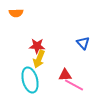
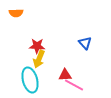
blue triangle: moved 2 px right
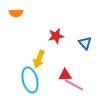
red star: moved 19 px right, 10 px up; rotated 14 degrees counterclockwise
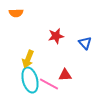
yellow arrow: moved 11 px left
pink line: moved 25 px left, 1 px up
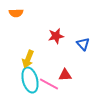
blue triangle: moved 2 px left, 1 px down
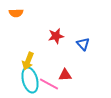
yellow arrow: moved 2 px down
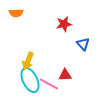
red star: moved 8 px right, 12 px up
cyan ellipse: rotated 10 degrees counterclockwise
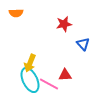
yellow arrow: moved 2 px right, 2 px down
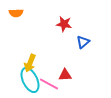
red star: rotated 21 degrees clockwise
blue triangle: moved 2 px up; rotated 32 degrees clockwise
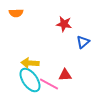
yellow arrow: rotated 72 degrees clockwise
cyan ellipse: rotated 10 degrees counterclockwise
